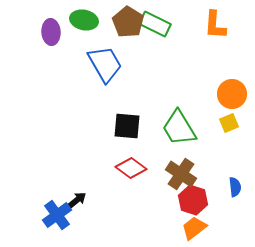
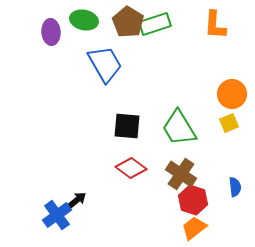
green rectangle: rotated 44 degrees counterclockwise
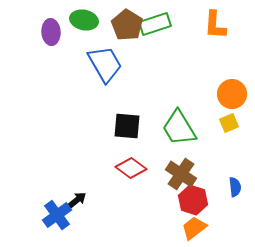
brown pentagon: moved 1 px left, 3 px down
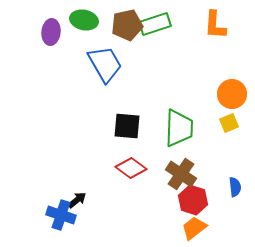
brown pentagon: rotated 28 degrees clockwise
purple ellipse: rotated 10 degrees clockwise
green trapezoid: rotated 147 degrees counterclockwise
blue cross: moved 4 px right; rotated 36 degrees counterclockwise
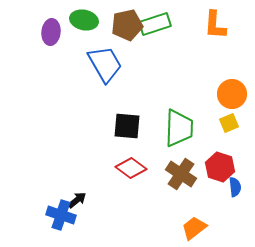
red hexagon: moved 27 px right, 33 px up
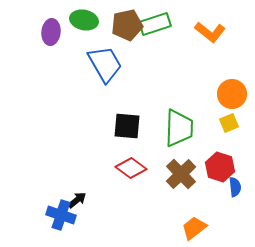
orange L-shape: moved 5 px left, 7 px down; rotated 56 degrees counterclockwise
brown cross: rotated 12 degrees clockwise
